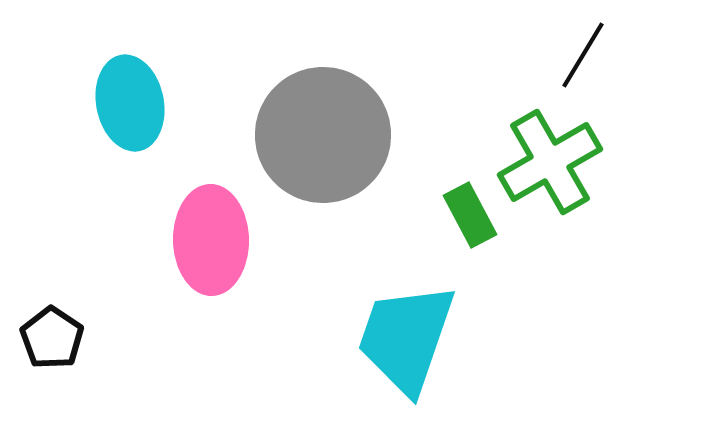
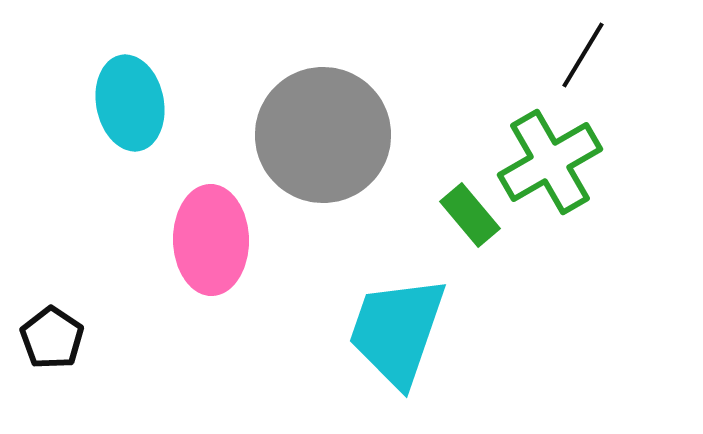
green rectangle: rotated 12 degrees counterclockwise
cyan trapezoid: moved 9 px left, 7 px up
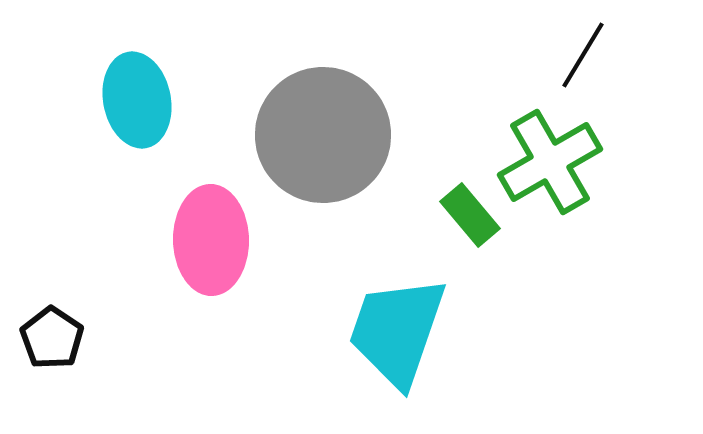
cyan ellipse: moved 7 px right, 3 px up
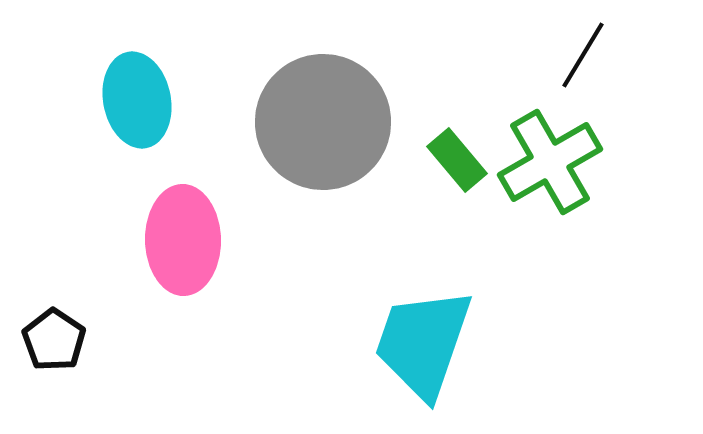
gray circle: moved 13 px up
green rectangle: moved 13 px left, 55 px up
pink ellipse: moved 28 px left
cyan trapezoid: moved 26 px right, 12 px down
black pentagon: moved 2 px right, 2 px down
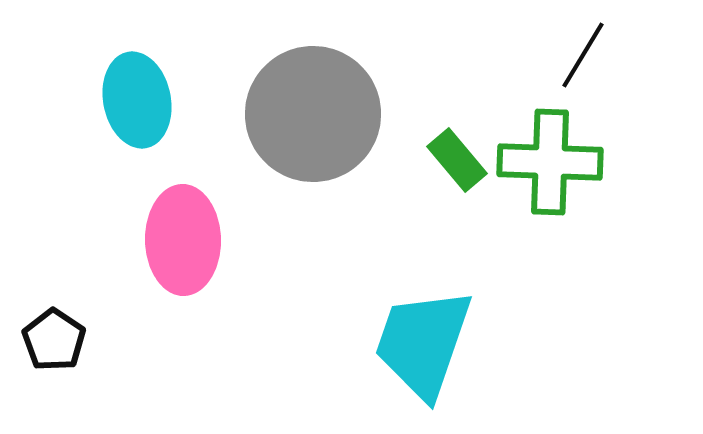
gray circle: moved 10 px left, 8 px up
green cross: rotated 32 degrees clockwise
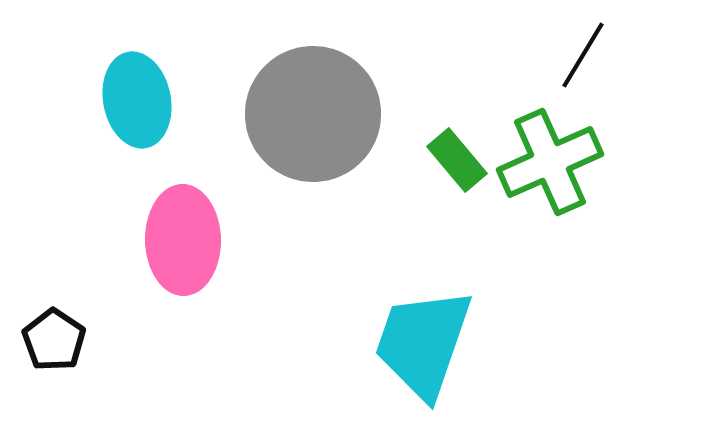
green cross: rotated 26 degrees counterclockwise
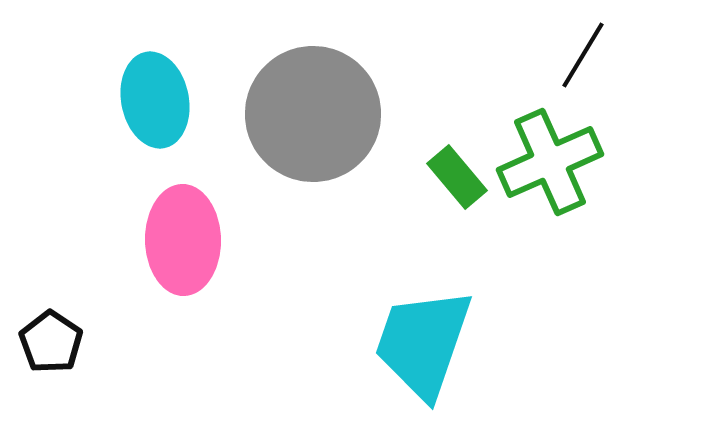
cyan ellipse: moved 18 px right
green rectangle: moved 17 px down
black pentagon: moved 3 px left, 2 px down
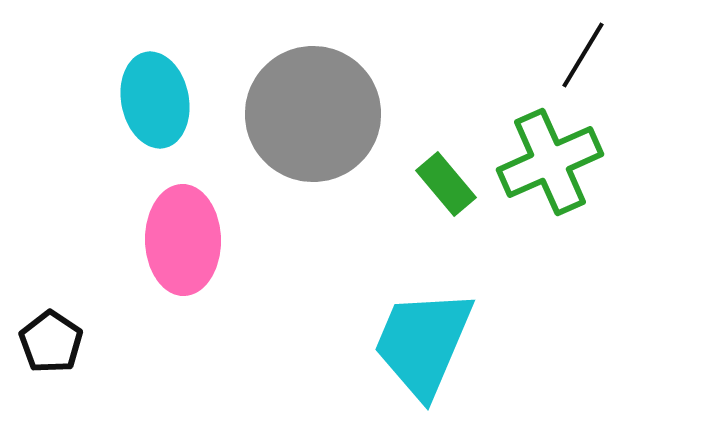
green rectangle: moved 11 px left, 7 px down
cyan trapezoid: rotated 4 degrees clockwise
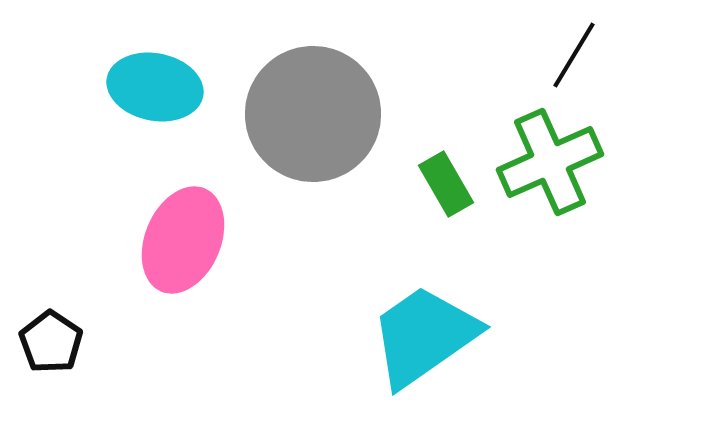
black line: moved 9 px left
cyan ellipse: moved 13 px up; rotated 68 degrees counterclockwise
green rectangle: rotated 10 degrees clockwise
pink ellipse: rotated 24 degrees clockwise
cyan trapezoid: moved 1 px right, 7 px up; rotated 32 degrees clockwise
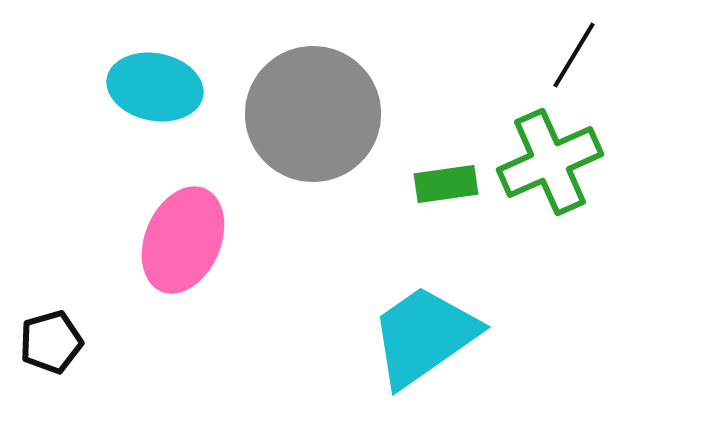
green rectangle: rotated 68 degrees counterclockwise
black pentagon: rotated 22 degrees clockwise
